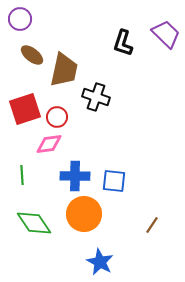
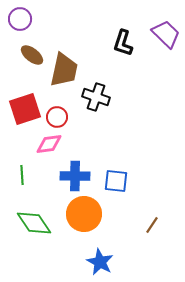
blue square: moved 2 px right
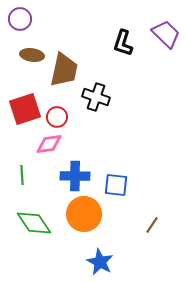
brown ellipse: rotated 30 degrees counterclockwise
blue square: moved 4 px down
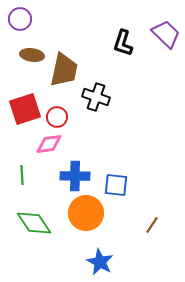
orange circle: moved 2 px right, 1 px up
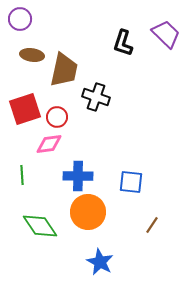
blue cross: moved 3 px right
blue square: moved 15 px right, 3 px up
orange circle: moved 2 px right, 1 px up
green diamond: moved 6 px right, 3 px down
